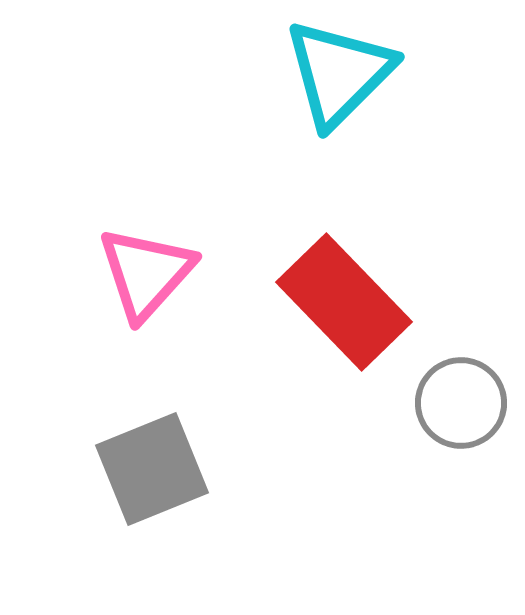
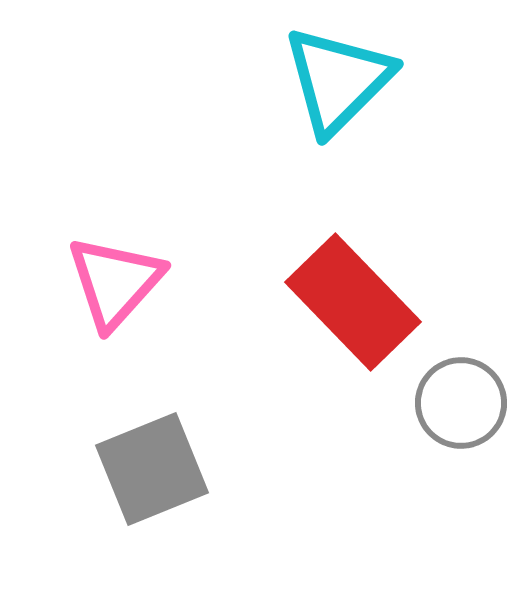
cyan triangle: moved 1 px left, 7 px down
pink triangle: moved 31 px left, 9 px down
red rectangle: moved 9 px right
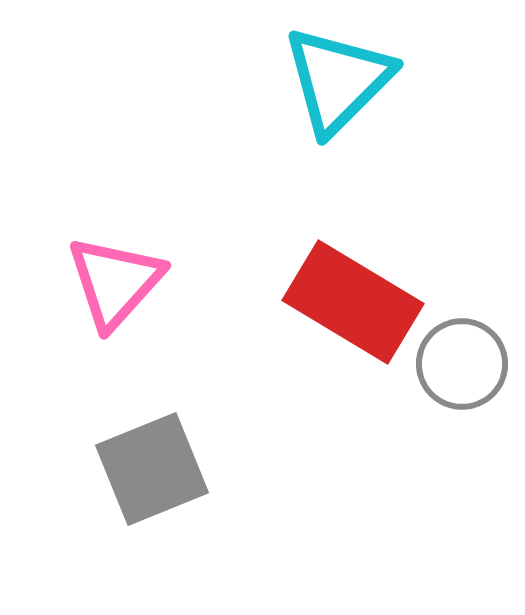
red rectangle: rotated 15 degrees counterclockwise
gray circle: moved 1 px right, 39 px up
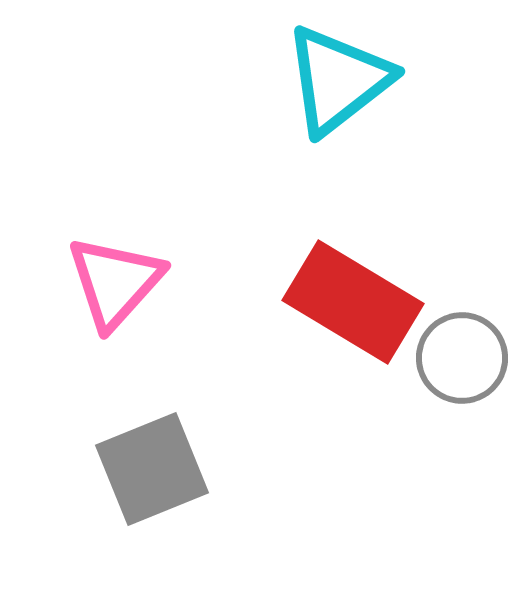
cyan triangle: rotated 7 degrees clockwise
gray circle: moved 6 px up
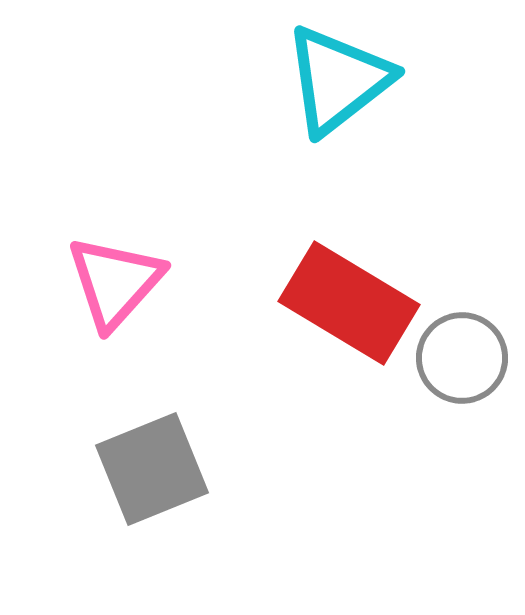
red rectangle: moved 4 px left, 1 px down
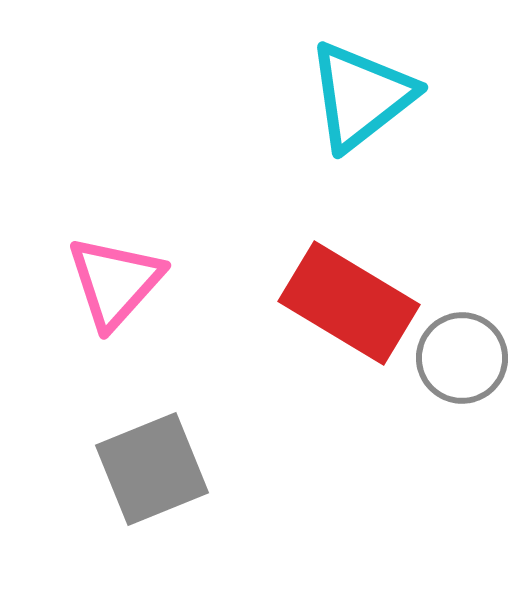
cyan triangle: moved 23 px right, 16 px down
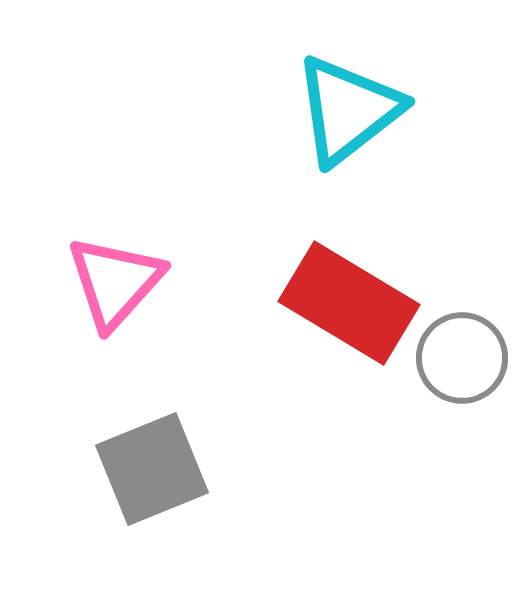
cyan triangle: moved 13 px left, 14 px down
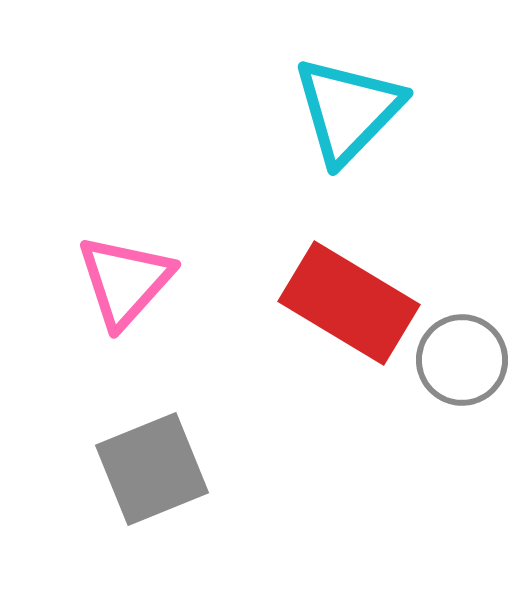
cyan triangle: rotated 8 degrees counterclockwise
pink triangle: moved 10 px right, 1 px up
gray circle: moved 2 px down
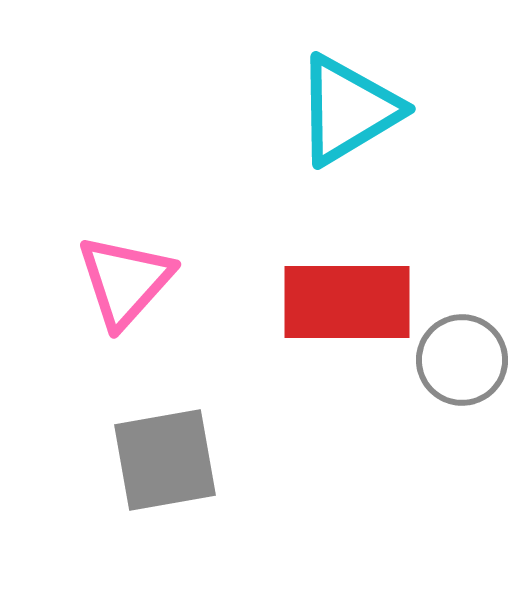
cyan triangle: rotated 15 degrees clockwise
red rectangle: moved 2 px left, 1 px up; rotated 31 degrees counterclockwise
gray square: moved 13 px right, 9 px up; rotated 12 degrees clockwise
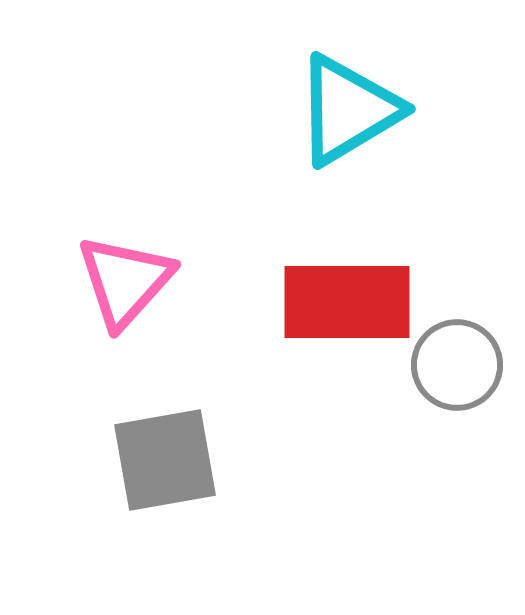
gray circle: moved 5 px left, 5 px down
